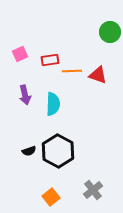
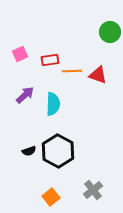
purple arrow: rotated 120 degrees counterclockwise
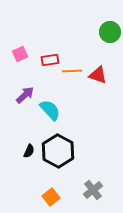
cyan semicircle: moved 3 px left, 6 px down; rotated 45 degrees counterclockwise
black semicircle: rotated 48 degrees counterclockwise
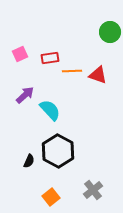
red rectangle: moved 2 px up
black semicircle: moved 10 px down
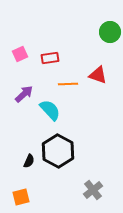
orange line: moved 4 px left, 13 px down
purple arrow: moved 1 px left, 1 px up
orange square: moved 30 px left; rotated 24 degrees clockwise
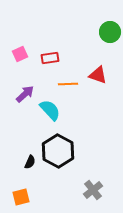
purple arrow: moved 1 px right
black semicircle: moved 1 px right, 1 px down
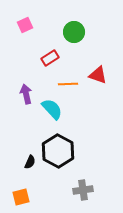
green circle: moved 36 px left
pink square: moved 5 px right, 29 px up
red rectangle: rotated 24 degrees counterclockwise
purple arrow: moved 1 px right; rotated 60 degrees counterclockwise
cyan semicircle: moved 2 px right, 1 px up
gray cross: moved 10 px left; rotated 30 degrees clockwise
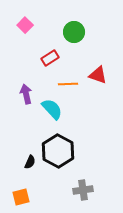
pink square: rotated 21 degrees counterclockwise
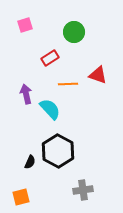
pink square: rotated 28 degrees clockwise
cyan semicircle: moved 2 px left
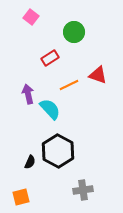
pink square: moved 6 px right, 8 px up; rotated 35 degrees counterclockwise
orange line: moved 1 px right, 1 px down; rotated 24 degrees counterclockwise
purple arrow: moved 2 px right
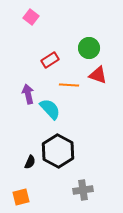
green circle: moved 15 px right, 16 px down
red rectangle: moved 2 px down
orange line: rotated 30 degrees clockwise
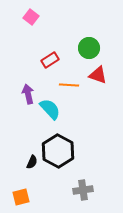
black semicircle: moved 2 px right
